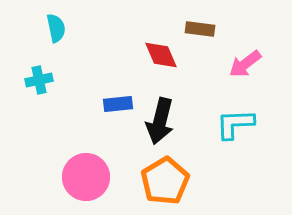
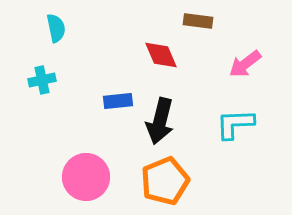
brown rectangle: moved 2 px left, 8 px up
cyan cross: moved 3 px right
blue rectangle: moved 3 px up
orange pentagon: rotated 9 degrees clockwise
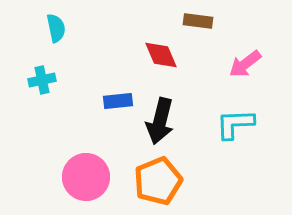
orange pentagon: moved 7 px left
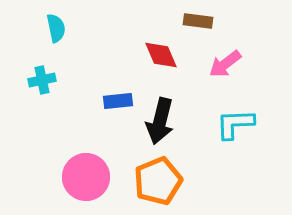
pink arrow: moved 20 px left
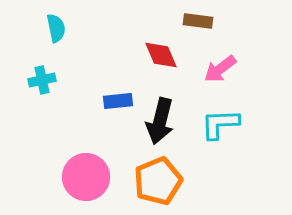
pink arrow: moved 5 px left, 5 px down
cyan L-shape: moved 15 px left
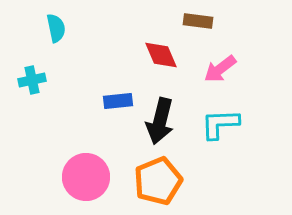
cyan cross: moved 10 px left
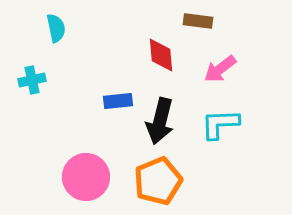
red diamond: rotated 18 degrees clockwise
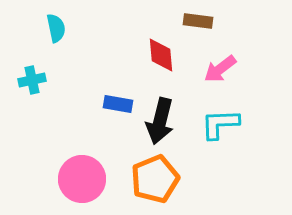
blue rectangle: moved 3 px down; rotated 16 degrees clockwise
pink circle: moved 4 px left, 2 px down
orange pentagon: moved 3 px left, 2 px up
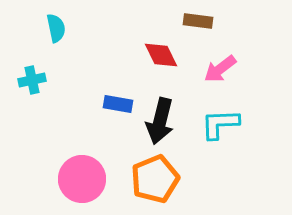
red diamond: rotated 21 degrees counterclockwise
